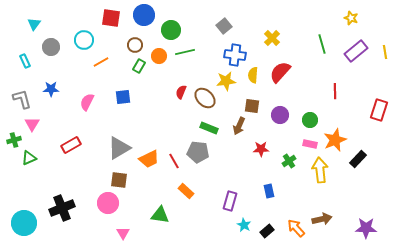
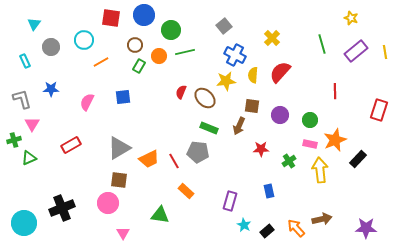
blue cross at (235, 55): rotated 20 degrees clockwise
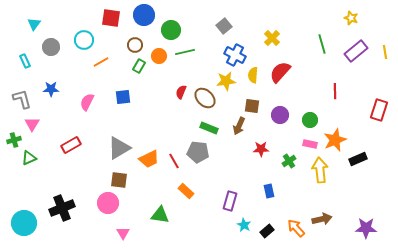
black rectangle at (358, 159): rotated 24 degrees clockwise
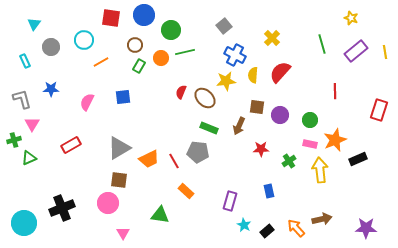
orange circle at (159, 56): moved 2 px right, 2 px down
brown square at (252, 106): moved 5 px right, 1 px down
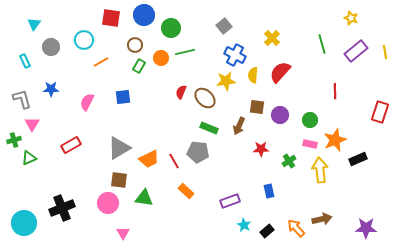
green circle at (171, 30): moved 2 px up
red rectangle at (379, 110): moved 1 px right, 2 px down
purple rectangle at (230, 201): rotated 54 degrees clockwise
green triangle at (160, 215): moved 16 px left, 17 px up
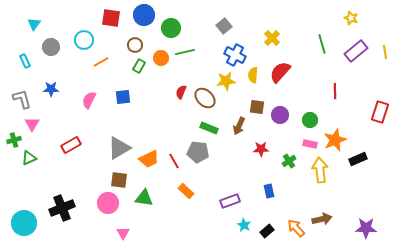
pink semicircle at (87, 102): moved 2 px right, 2 px up
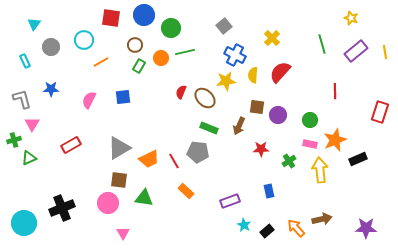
purple circle at (280, 115): moved 2 px left
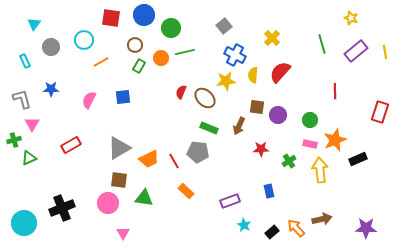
black rectangle at (267, 231): moved 5 px right, 1 px down
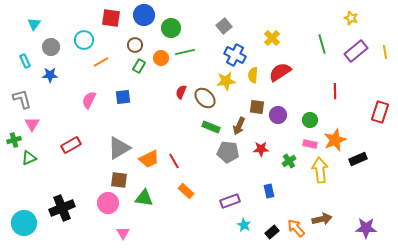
red semicircle at (280, 72): rotated 15 degrees clockwise
blue star at (51, 89): moved 1 px left, 14 px up
green rectangle at (209, 128): moved 2 px right, 1 px up
gray pentagon at (198, 152): moved 30 px right
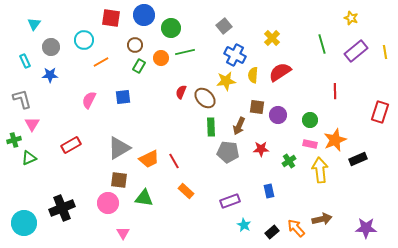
green rectangle at (211, 127): rotated 66 degrees clockwise
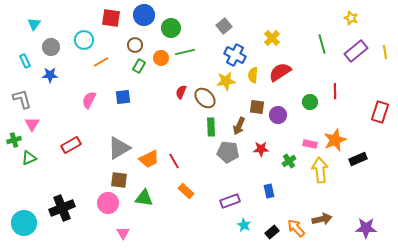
green circle at (310, 120): moved 18 px up
